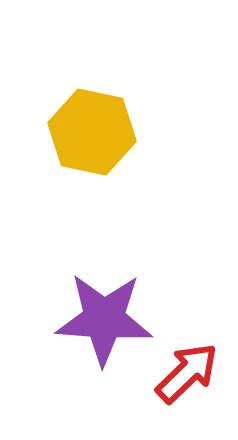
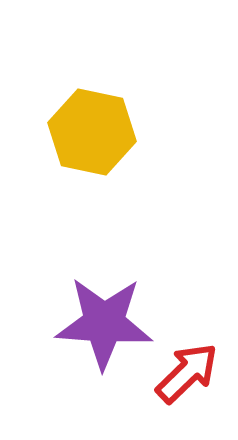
purple star: moved 4 px down
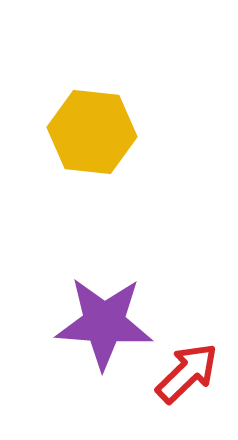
yellow hexagon: rotated 6 degrees counterclockwise
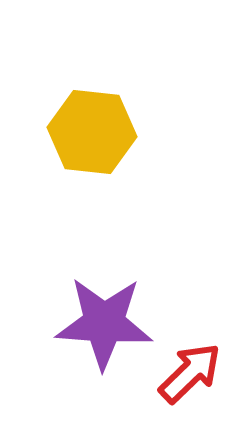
red arrow: moved 3 px right
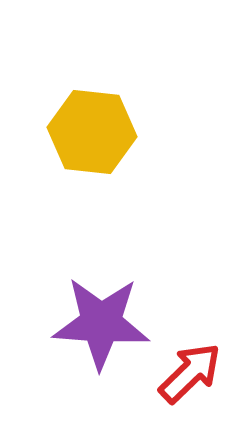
purple star: moved 3 px left
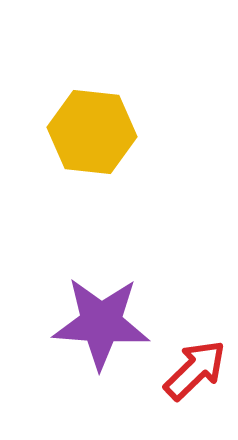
red arrow: moved 5 px right, 3 px up
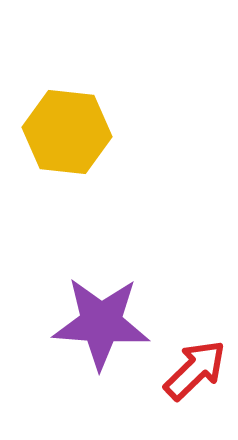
yellow hexagon: moved 25 px left
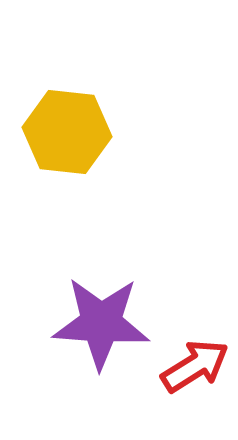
red arrow: moved 4 px up; rotated 12 degrees clockwise
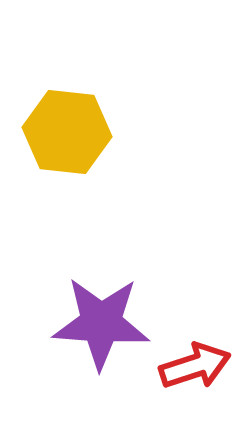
red arrow: rotated 14 degrees clockwise
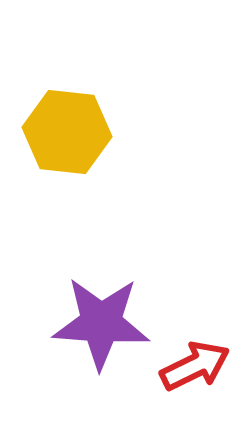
red arrow: rotated 8 degrees counterclockwise
